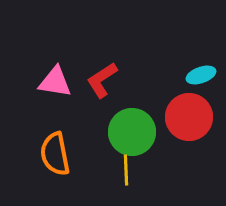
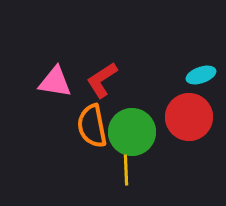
orange semicircle: moved 37 px right, 28 px up
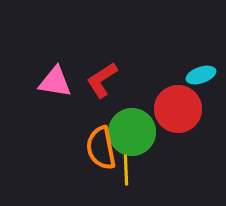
red circle: moved 11 px left, 8 px up
orange semicircle: moved 9 px right, 22 px down
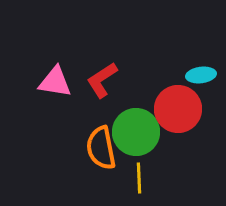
cyan ellipse: rotated 12 degrees clockwise
green circle: moved 4 px right
yellow line: moved 13 px right, 8 px down
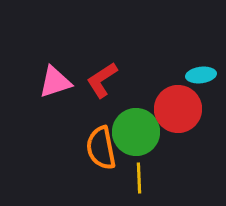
pink triangle: rotated 27 degrees counterclockwise
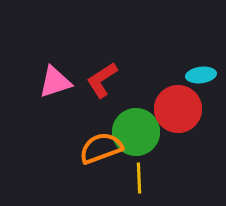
orange semicircle: rotated 81 degrees clockwise
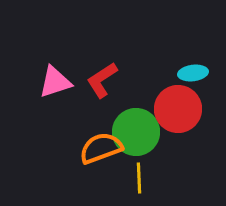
cyan ellipse: moved 8 px left, 2 px up
